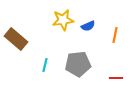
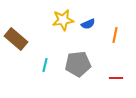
blue semicircle: moved 2 px up
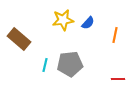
blue semicircle: moved 1 px up; rotated 24 degrees counterclockwise
brown rectangle: moved 3 px right
gray pentagon: moved 8 px left
red line: moved 2 px right, 1 px down
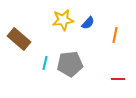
cyan line: moved 2 px up
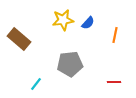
cyan line: moved 9 px left, 21 px down; rotated 24 degrees clockwise
red line: moved 4 px left, 3 px down
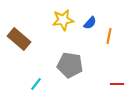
blue semicircle: moved 2 px right
orange line: moved 6 px left, 1 px down
gray pentagon: moved 1 px down; rotated 15 degrees clockwise
red line: moved 3 px right, 2 px down
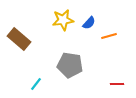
blue semicircle: moved 1 px left
orange line: rotated 63 degrees clockwise
